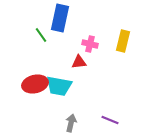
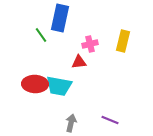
pink cross: rotated 28 degrees counterclockwise
red ellipse: rotated 15 degrees clockwise
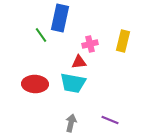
cyan trapezoid: moved 14 px right, 3 px up
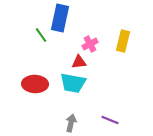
pink cross: rotated 14 degrees counterclockwise
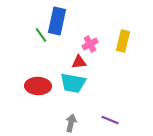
blue rectangle: moved 3 px left, 3 px down
red ellipse: moved 3 px right, 2 px down
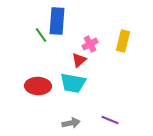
blue rectangle: rotated 8 degrees counterclockwise
red triangle: moved 2 px up; rotated 35 degrees counterclockwise
gray arrow: rotated 66 degrees clockwise
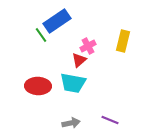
blue rectangle: rotated 52 degrees clockwise
pink cross: moved 2 px left, 2 px down
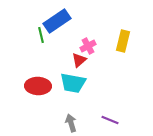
green line: rotated 21 degrees clockwise
gray arrow: rotated 96 degrees counterclockwise
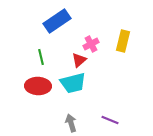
green line: moved 22 px down
pink cross: moved 3 px right, 2 px up
cyan trapezoid: rotated 24 degrees counterclockwise
